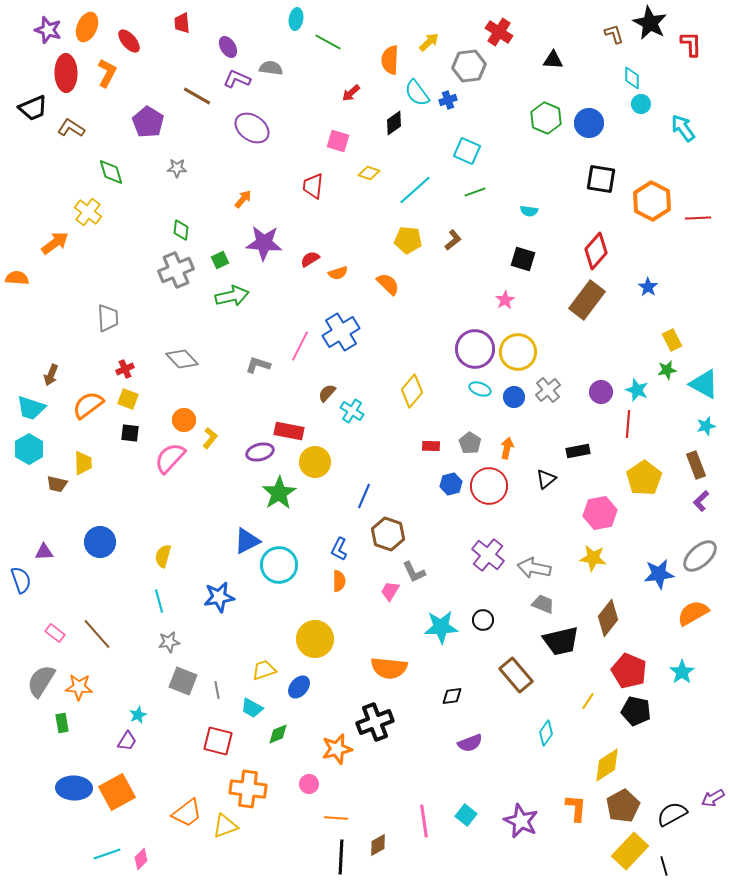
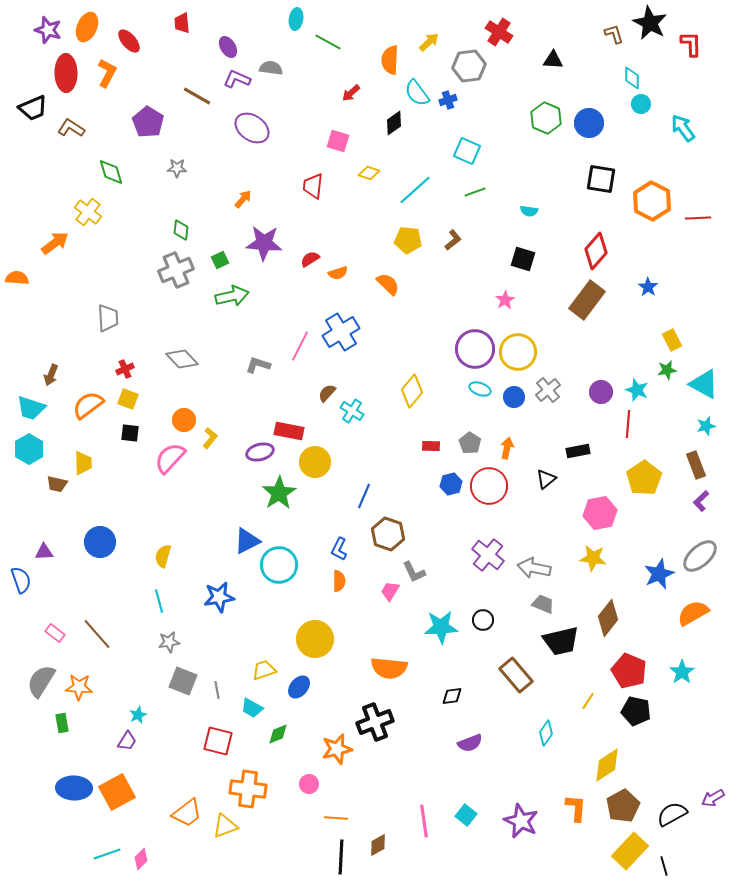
blue star at (659, 574): rotated 16 degrees counterclockwise
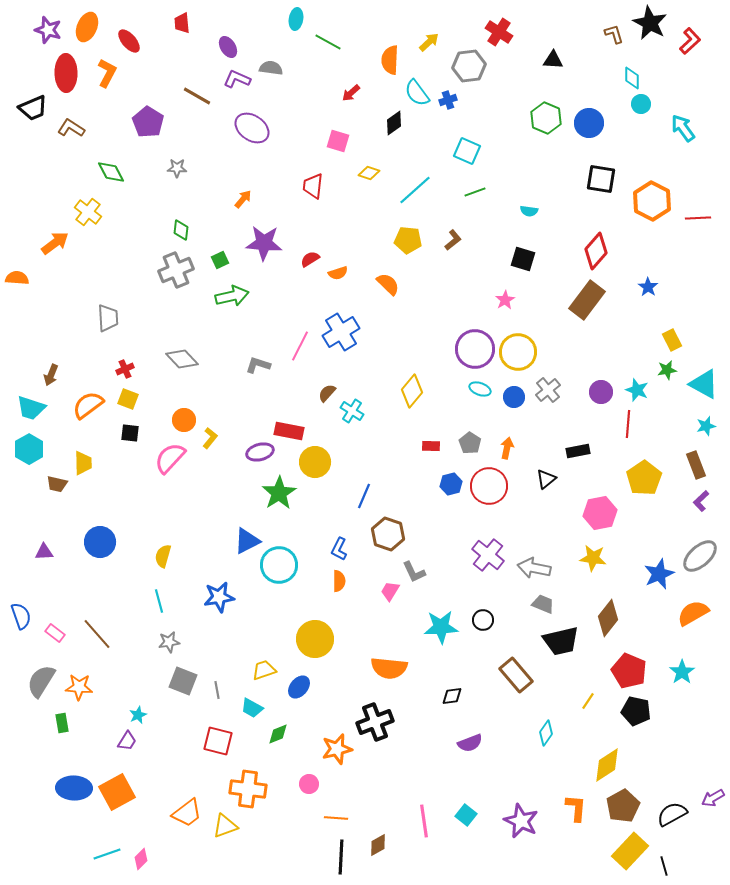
red L-shape at (691, 44): moved 1 px left, 3 px up; rotated 48 degrees clockwise
green diamond at (111, 172): rotated 12 degrees counterclockwise
blue semicircle at (21, 580): moved 36 px down
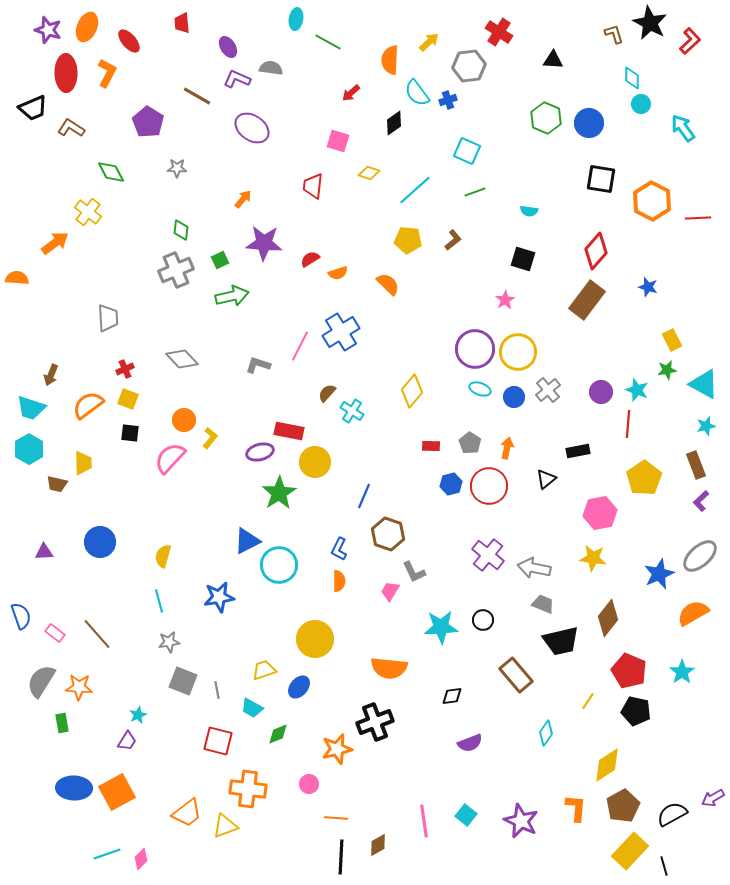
blue star at (648, 287): rotated 18 degrees counterclockwise
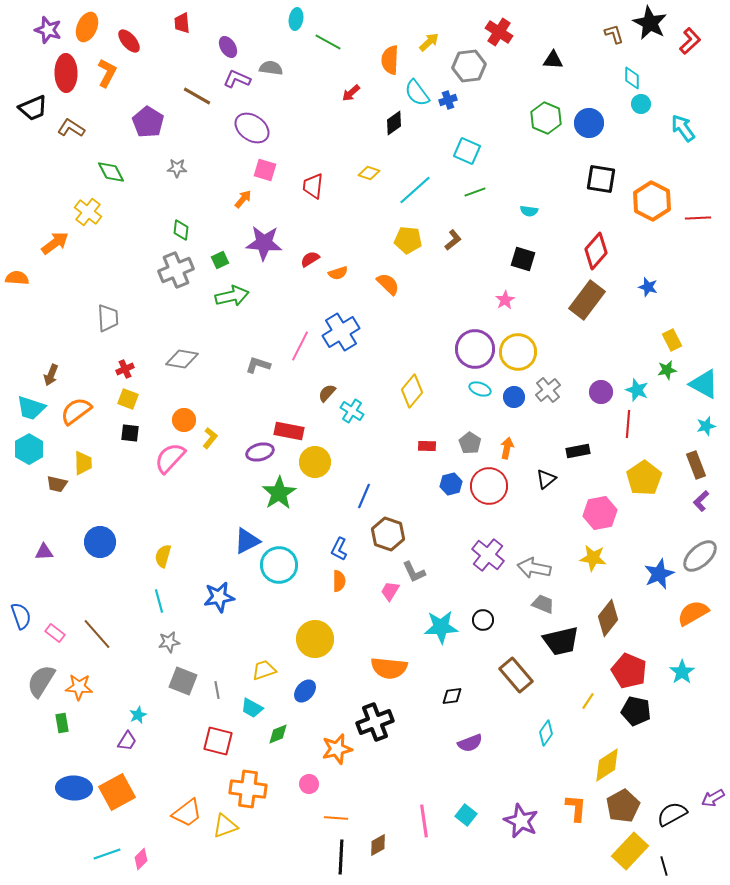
pink square at (338, 141): moved 73 px left, 29 px down
gray diamond at (182, 359): rotated 36 degrees counterclockwise
orange semicircle at (88, 405): moved 12 px left, 6 px down
red rectangle at (431, 446): moved 4 px left
blue ellipse at (299, 687): moved 6 px right, 4 px down
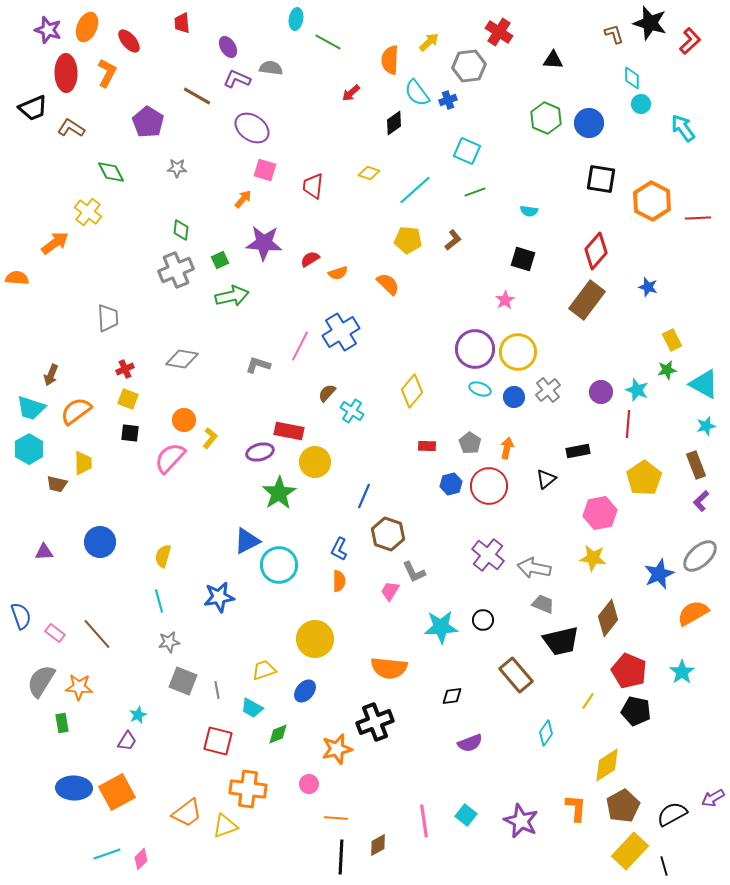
black star at (650, 23): rotated 12 degrees counterclockwise
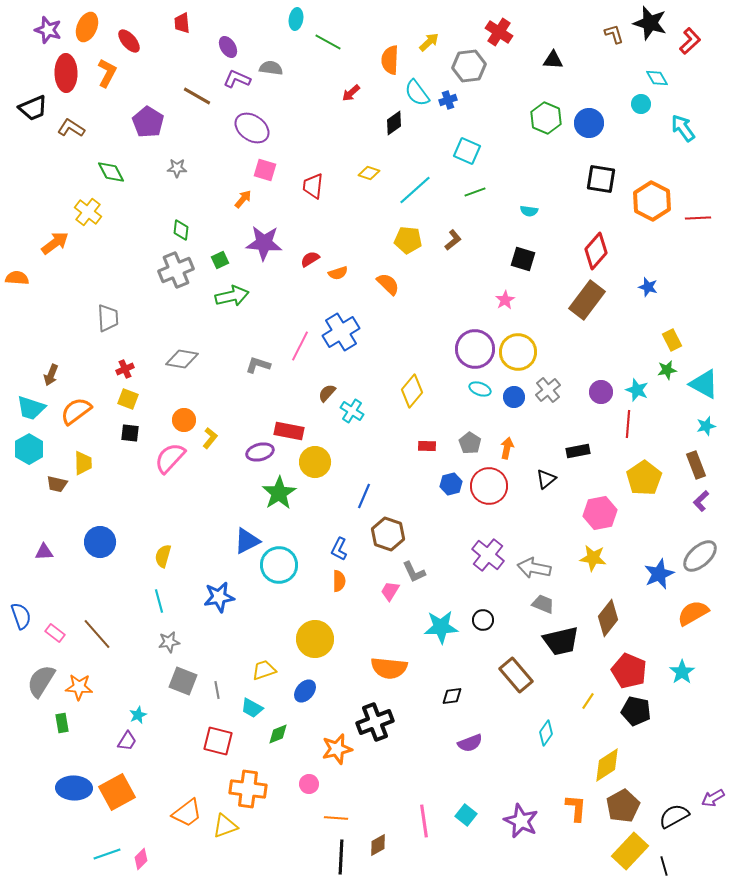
cyan diamond at (632, 78): moved 25 px right; rotated 30 degrees counterclockwise
black semicircle at (672, 814): moved 2 px right, 2 px down
